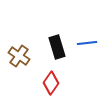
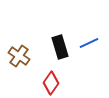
blue line: moved 2 px right; rotated 18 degrees counterclockwise
black rectangle: moved 3 px right
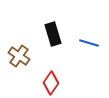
blue line: rotated 42 degrees clockwise
black rectangle: moved 7 px left, 13 px up
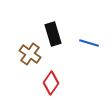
brown cross: moved 11 px right, 2 px up
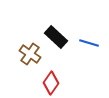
black rectangle: moved 3 px right, 3 px down; rotated 30 degrees counterclockwise
